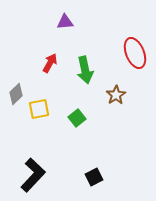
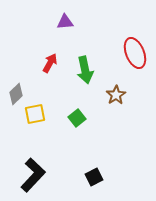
yellow square: moved 4 px left, 5 px down
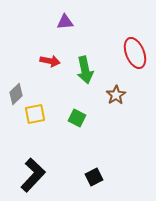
red arrow: moved 2 px up; rotated 72 degrees clockwise
green square: rotated 24 degrees counterclockwise
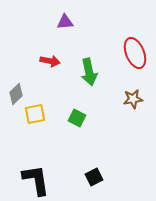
green arrow: moved 4 px right, 2 px down
brown star: moved 17 px right, 4 px down; rotated 24 degrees clockwise
black L-shape: moved 3 px right, 5 px down; rotated 52 degrees counterclockwise
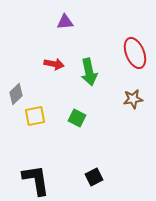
red arrow: moved 4 px right, 3 px down
yellow square: moved 2 px down
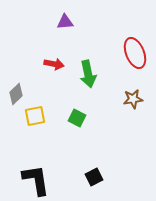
green arrow: moved 1 px left, 2 px down
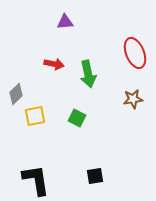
black square: moved 1 px right, 1 px up; rotated 18 degrees clockwise
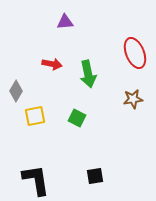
red arrow: moved 2 px left
gray diamond: moved 3 px up; rotated 15 degrees counterclockwise
